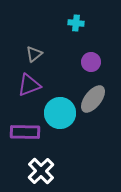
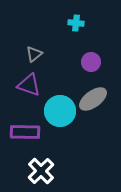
purple triangle: rotated 40 degrees clockwise
gray ellipse: rotated 16 degrees clockwise
cyan circle: moved 2 px up
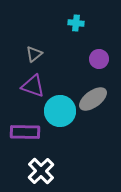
purple circle: moved 8 px right, 3 px up
purple triangle: moved 4 px right, 1 px down
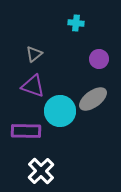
purple rectangle: moved 1 px right, 1 px up
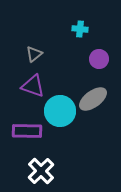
cyan cross: moved 4 px right, 6 px down
purple rectangle: moved 1 px right
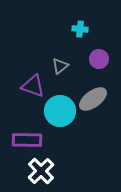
gray triangle: moved 26 px right, 12 px down
purple rectangle: moved 9 px down
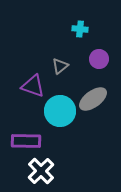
purple rectangle: moved 1 px left, 1 px down
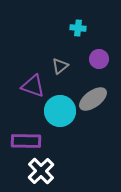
cyan cross: moved 2 px left, 1 px up
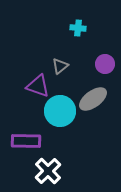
purple circle: moved 6 px right, 5 px down
purple triangle: moved 5 px right
white cross: moved 7 px right
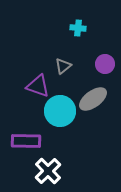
gray triangle: moved 3 px right
